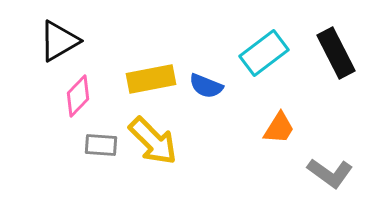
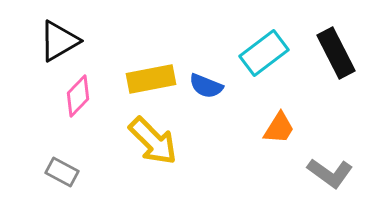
gray rectangle: moved 39 px left, 27 px down; rotated 24 degrees clockwise
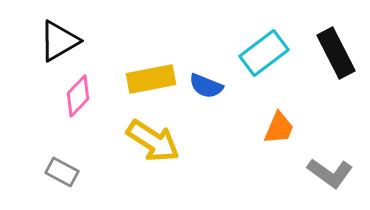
orange trapezoid: rotated 9 degrees counterclockwise
yellow arrow: rotated 12 degrees counterclockwise
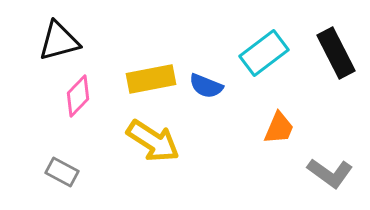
black triangle: rotated 15 degrees clockwise
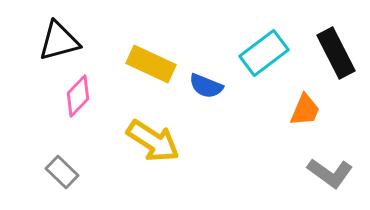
yellow rectangle: moved 15 px up; rotated 36 degrees clockwise
orange trapezoid: moved 26 px right, 18 px up
gray rectangle: rotated 16 degrees clockwise
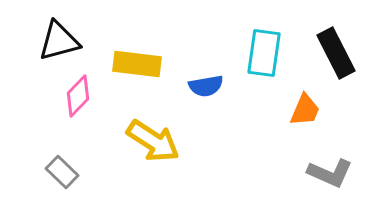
cyan rectangle: rotated 45 degrees counterclockwise
yellow rectangle: moved 14 px left; rotated 18 degrees counterclockwise
blue semicircle: rotated 32 degrees counterclockwise
gray L-shape: rotated 12 degrees counterclockwise
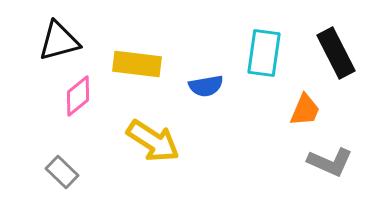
pink diamond: rotated 6 degrees clockwise
gray L-shape: moved 11 px up
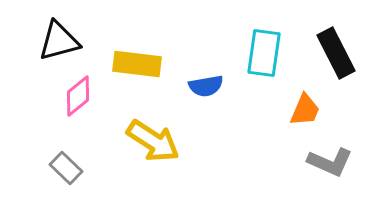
gray rectangle: moved 4 px right, 4 px up
